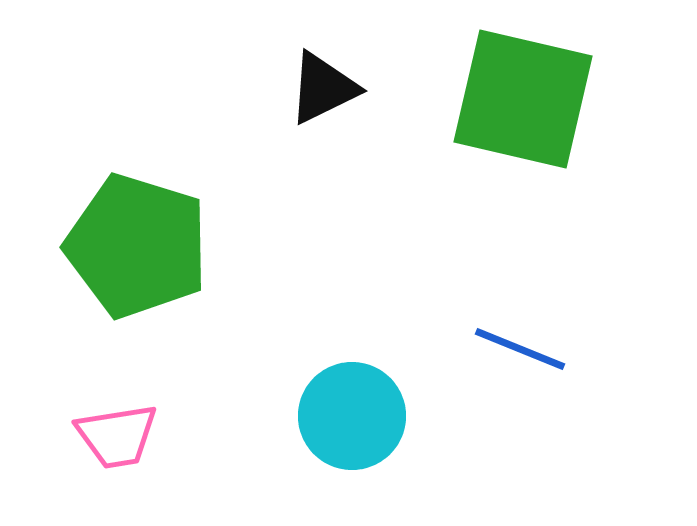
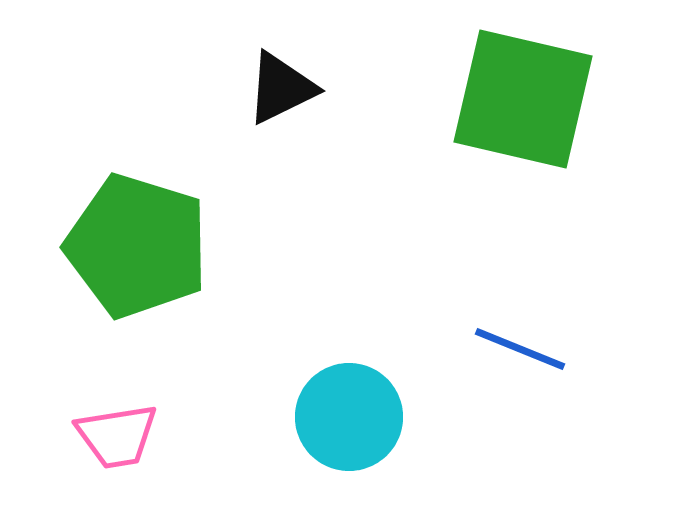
black triangle: moved 42 px left
cyan circle: moved 3 px left, 1 px down
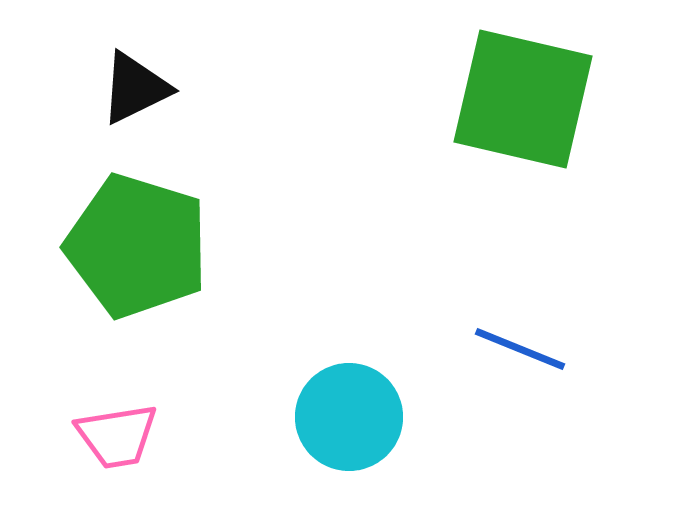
black triangle: moved 146 px left
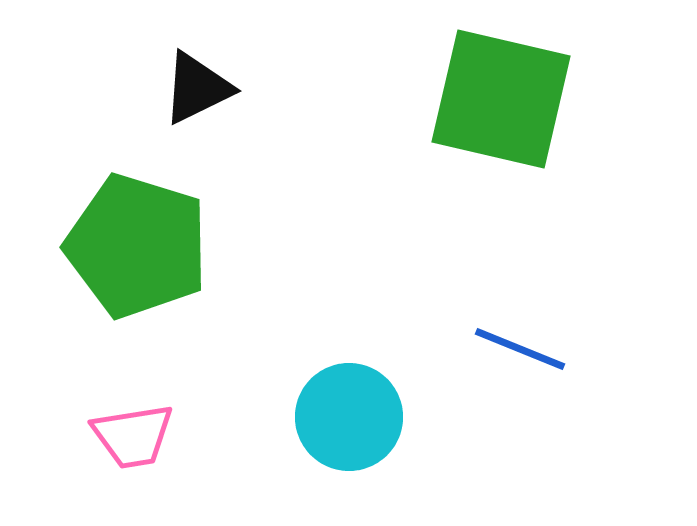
black triangle: moved 62 px right
green square: moved 22 px left
pink trapezoid: moved 16 px right
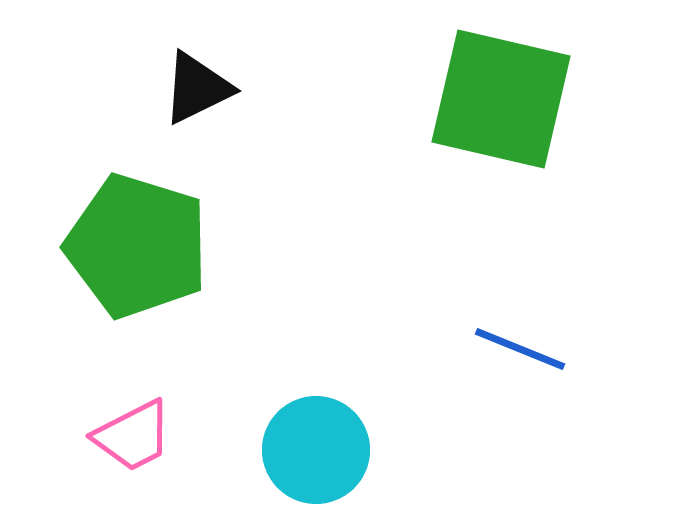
cyan circle: moved 33 px left, 33 px down
pink trapezoid: rotated 18 degrees counterclockwise
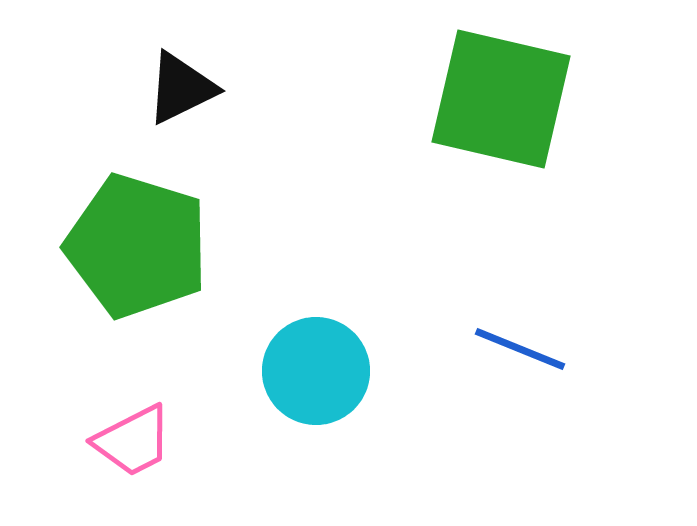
black triangle: moved 16 px left
pink trapezoid: moved 5 px down
cyan circle: moved 79 px up
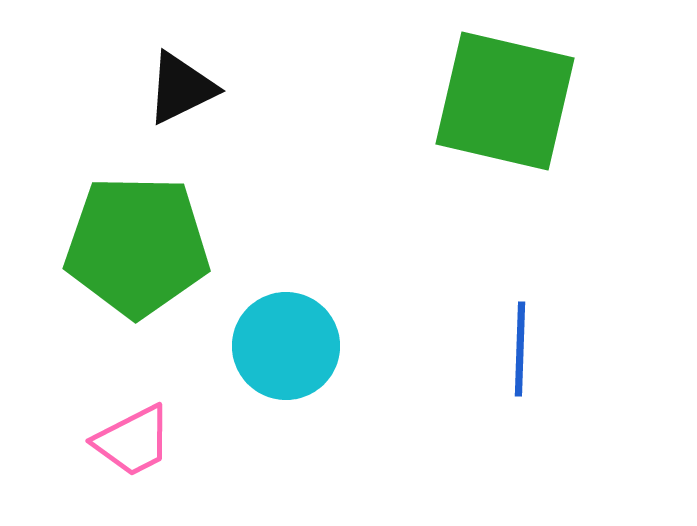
green square: moved 4 px right, 2 px down
green pentagon: rotated 16 degrees counterclockwise
blue line: rotated 70 degrees clockwise
cyan circle: moved 30 px left, 25 px up
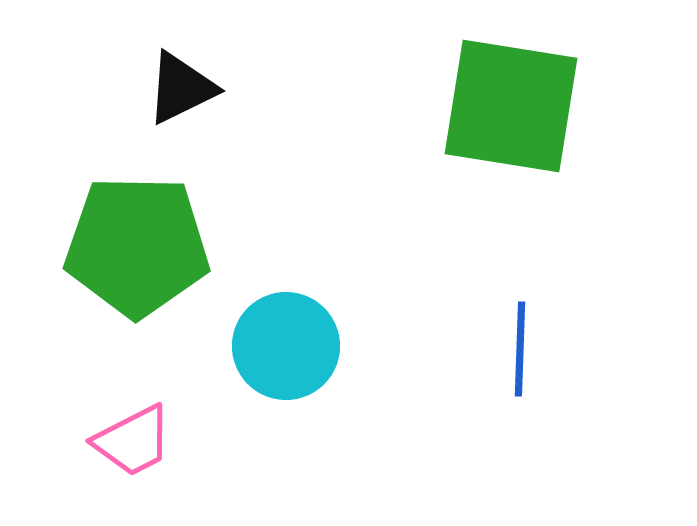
green square: moved 6 px right, 5 px down; rotated 4 degrees counterclockwise
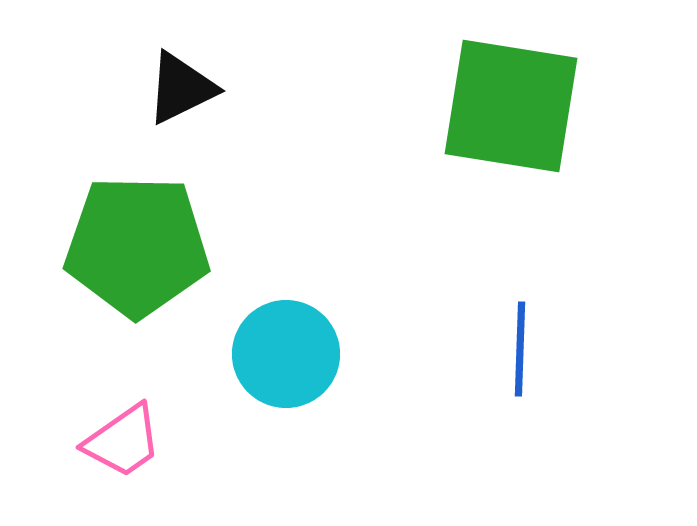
cyan circle: moved 8 px down
pink trapezoid: moved 10 px left; rotated 8 degrees counterclockwise
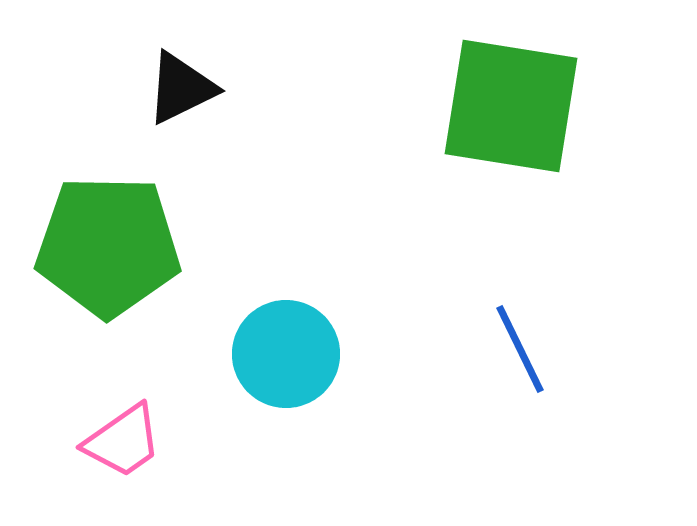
green pentagon: moved 29 px left
blue line: rotated 28 degrees counterclockwise
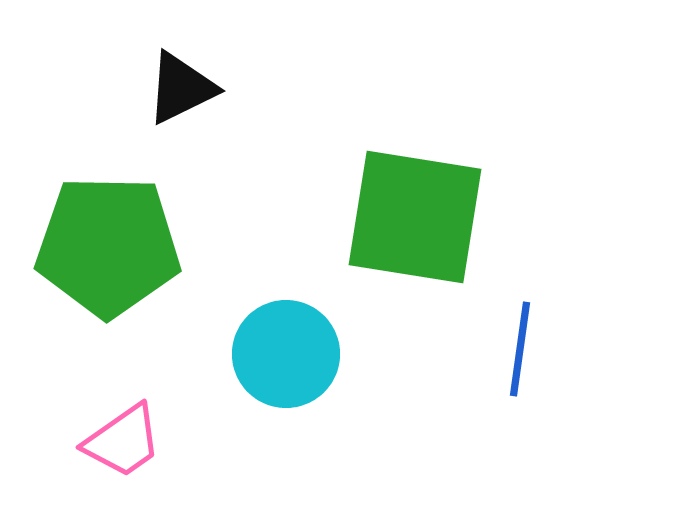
green square: moved 96 px left, 111 px down
blue line: rotated 34 degrees clockwise
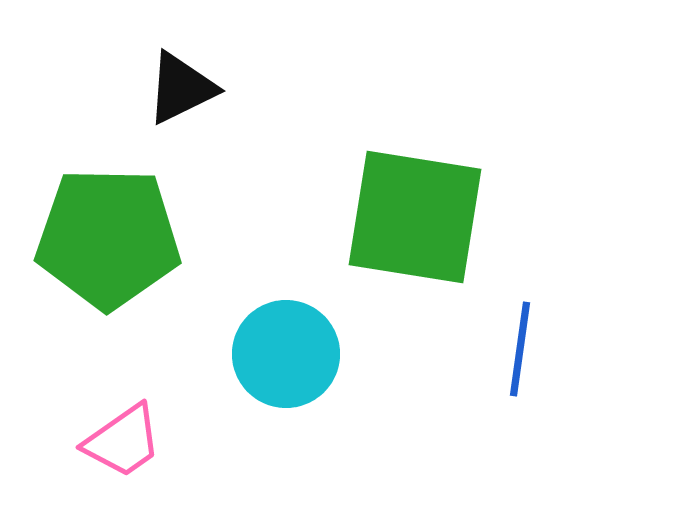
green pentagon: moved 8 px up
